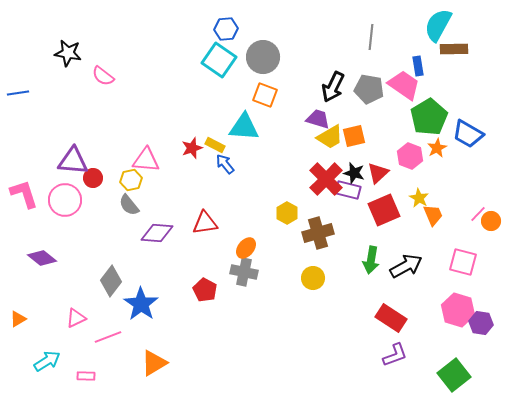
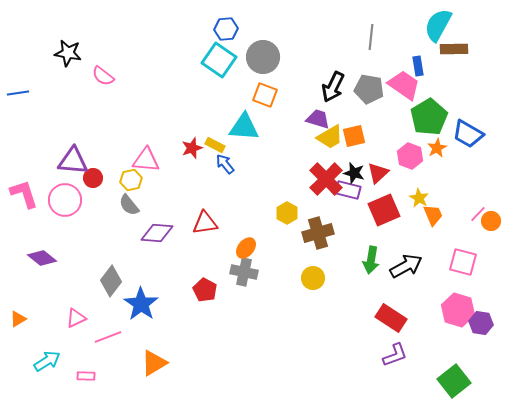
green square at (454, 375): moved 6 px down
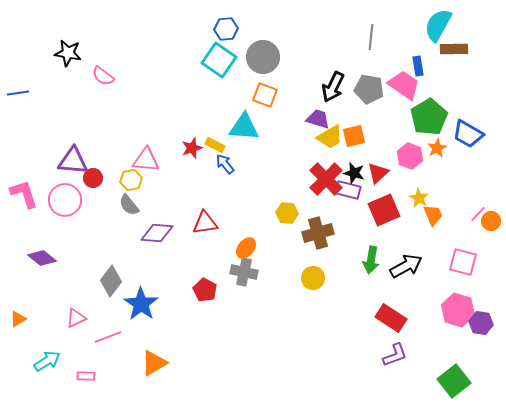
yellow hexagon at (287, 213): rotated 25 degrees counterclockwise
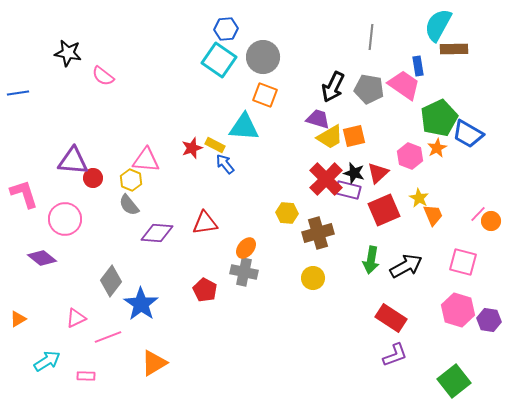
green pentagon at (429, 117): moved 10 px right, 1 px down; rotated 6 degrees clockwise
yellow hexagon at (131, 180): rotated 25 degrees counterclockwise
pink circle at (65, 200): moved 19 px down
purple hexagon at (481, 323): moved 8 px right, 3 px up
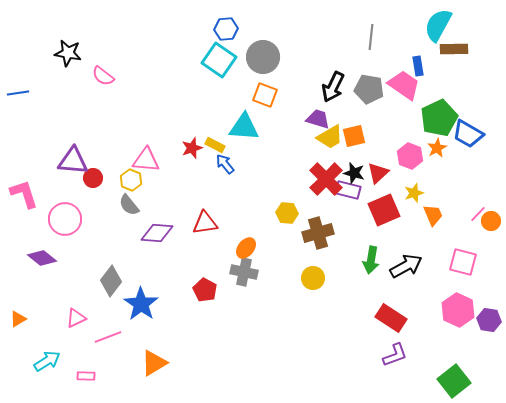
yellow star at (419, 198): moved 5 px left, 5 px up; rotated 24 degrees clockwise
pink hexagon at (458, 310): rotated 8 degrees clockwise
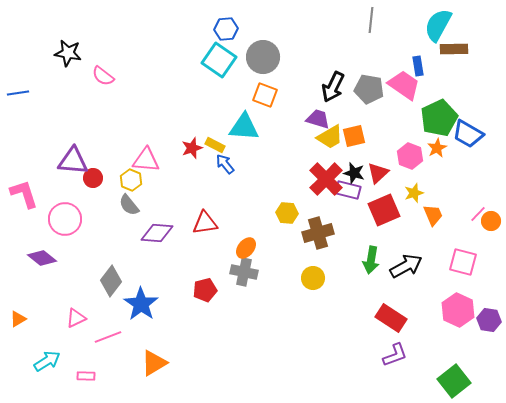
gray line at (371, 37): moved 17 px up
red pentagon at (205, 290): rotated 30 degrees clockwise
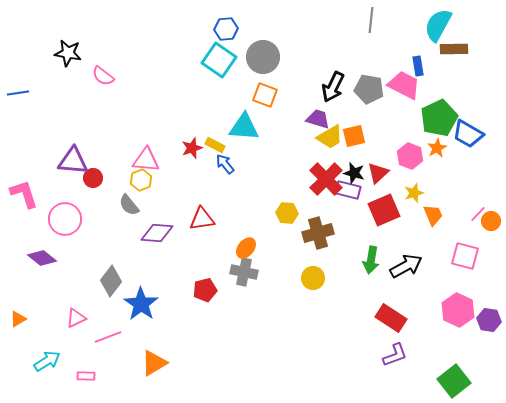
pink trapezoid at (404, 85): rotated 8 degrees counterclockwise
yellow hexagon at (131, 180): moved 10 px right; rotated 15 degrees clockwise
red triangle at (205, 223): moved 3 px left, 4 px up
pink square at (463, 262): moved 2 px right, 6 px up
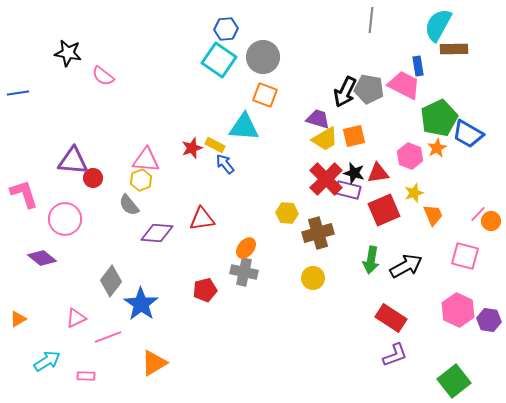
black arrow at (333, 87): moved 12 px right, 5 px down
yellow trapezoid at (330, 137): moved 5 px left, 2 px down
red triangle at (378, 173): rotated 35 degrees clockwise
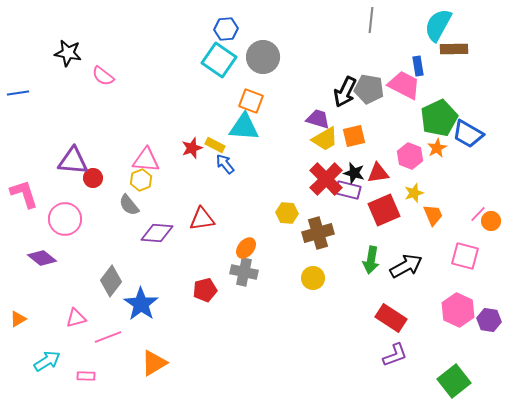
orange square at (265, 95): moved 14 px left, 6 px down
pink triangle at (76, 318): rotated 10 degrees clockwise
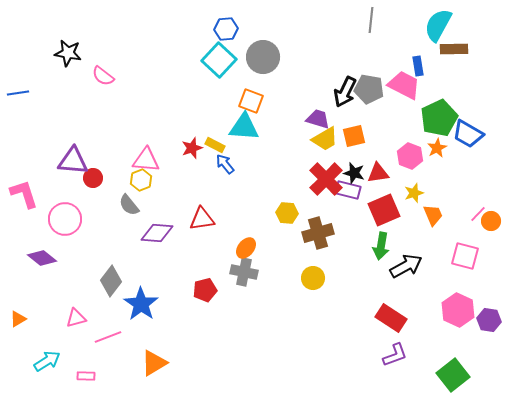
cyan square at (219, 60): rotated 8 degrees clockwise
green arrow at (371, 260): moved 10 px right, 14 px up
green square at (454, 381): moved 1 px left, 6 px up
